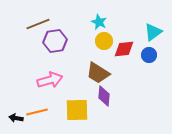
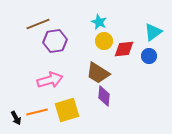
blue circle: moved 1 px down
yellow square: moved 10 px left; rotated 15 degrees counterclockwise
black arrow: rotated 128 degrees counterclockwise
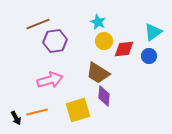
cyan star: moved 1 px left
yellow square: moved 11 px right
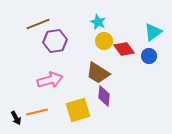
red diamond: rotated 60 degrees clockwise
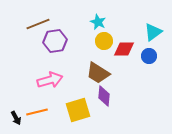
red diamond: rotated 55 degrees counterclockwise
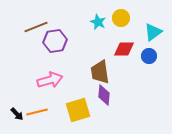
brown line: moved 2 px left, 3 px down
yellow circle: moved 17 px right, 23 px up
brown trapezoid: moved 2 px right, 1 px up; rotated 50 degrees clockwise
purple diamond: moved 1 px up
black arrow: moved 1 px right, 4 px up; rotated 16 degrees counterclockwise
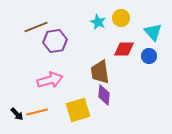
cyan triangle: rotated 36 degrees counterclockwise
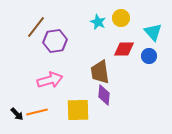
brown line: rotated 30 degrees counterclockwise
yellow square: rotated 15 degrees clockwise
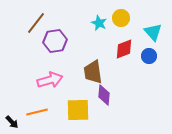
cyan star: moved 1 px right, 1 px down
brown line: moved 4 px up
red diamond: rotated 20 degrees counterclockwise
brown trapezoid: moved 7 px left
black arrow: moved 5 px left, 8 px down
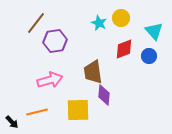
cyan triangle: moved 1 px right, 1 px up
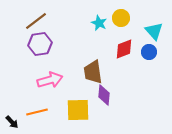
brown line: moved 2 px up; rotated 15 degrees clockwise
purple hexagon: moved 15 px left, 3 px down
blue circle: moved 4 px up
